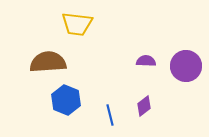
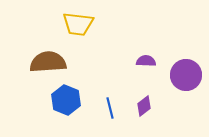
yellow trapezoid: moved 1 px right
purple circle: moved 9 px down
blue line: moved 7 px up
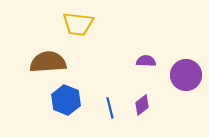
purple diamond: moved 2 px left, 1 px up
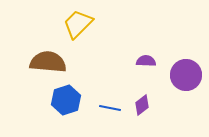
yellow trapezoid: rotated 128 degrees clockwise
brown semicircle: rotated 9 degrees clockwise
blue hexagon: rotated 20 degrees clockwise
blue line: rotated 65 degrees counterclockwise
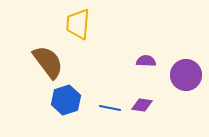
yellow trapezoid: rotated 40 degrees counterclockwise
brown semicircle: rotated 48 degrees clockwise
purple diamond: rotated 45 degrees clockwise
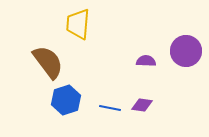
purple circle: moved 24 px up
